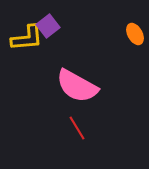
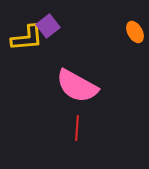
orange ellipse: moved 2 px up
red line: rotated 35 degrees clockwise
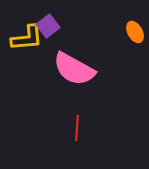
pink semicircle: moved 3 px left, 17 px up
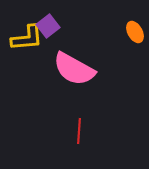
red line: moved 2 px right, 3 px down
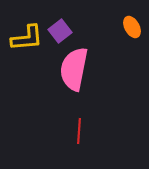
purple square: moved 12 px right, 5 px down
orange ellipse: moved 3 px left, 5 px up
pink semicircle: rotated 72 degrees clockwise
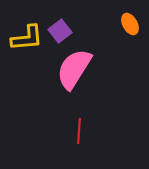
orange ellipse: moved 2 px left, 3 px up
pink semicircle: rotated 21 degrees clockwise
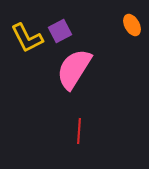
orange ellipse: moved 2 px right, 1 px down
purple square: rotated 10 degrees clockwise
yellow L-shape: rotated 68 degrees clockwise
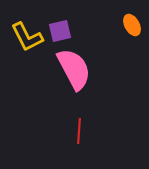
purple square: rotated 15 degrees clockwise
yellow L-shape: moved 1 px up
pink semicircle: rotated 120 degrees clockwise
